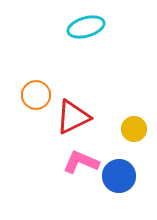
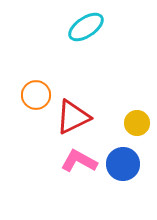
cyan ellipse: rotated 18 degrees counterclockwise
yellow circle: moved 3 px right, 6 px up
pink L-shape: moved 2 px left, 1 px up; rotated 6 degrees clockwise
blue circle: moved 4 px right, 12 px up
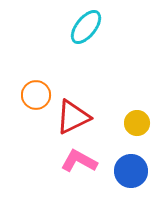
cyan ellipse: rotated 18 degrees counterclockwise
blue circle: moved 8 px right, 7 px down
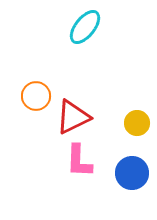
cyan ellipse: moved 1 px left
orange circle: moved 1 px down
pink L-shape: rotated 117 degrees counterclockwise
blue circle: moved 1 px right, 2 px down
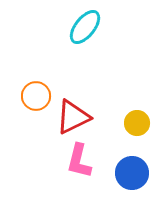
pink L-shape: rotated 12 degrees clockwise
